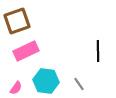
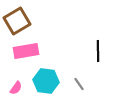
brown square: rotated 12 degrees counterclockwise
pink rectangle: rotated 15 degrees clockwise
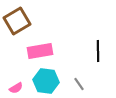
pink rectangle: moved 14 px right
pink semicircle: rotated 24 degrees clockwise
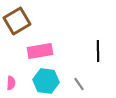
pink semicircle: moved 5 px left, 5 px up; rotated 56 degrees counterclockwise
